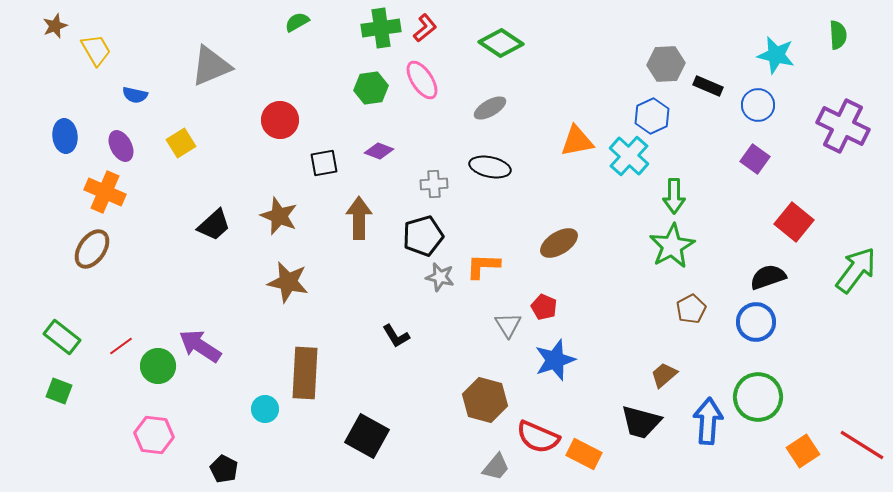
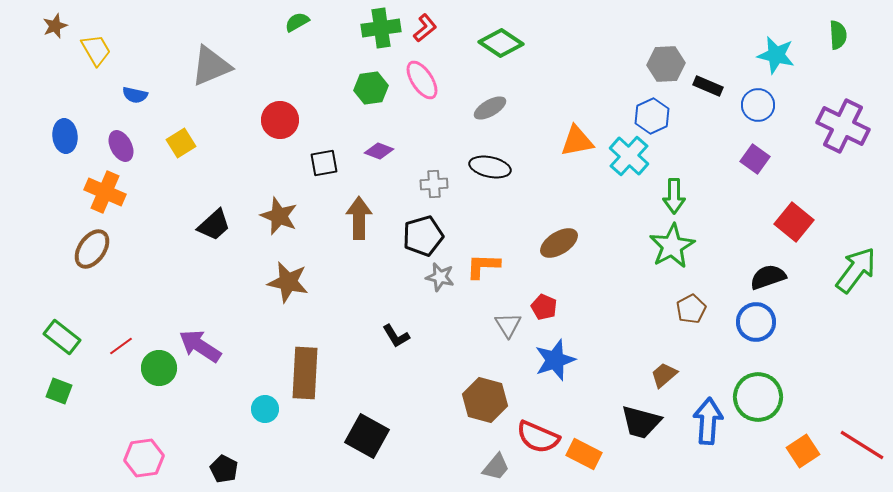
green circle at (158, 366): moved 1 px right, 2 px down
pink hexagon at (154, 435): moved 10 px left, 23 px down; rotated 15 degrees counterclockwise
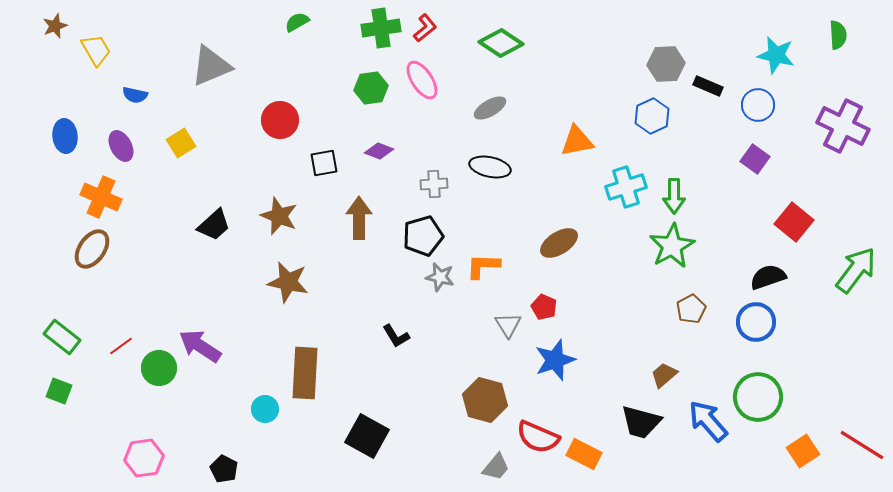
cyan cross at (629, 156): moved 3 px left, 31 px down; rotated 30 degrees clockwise
orange cross at (105, 192): moved 4 px left, 5 px down
blue arrow at (708, 421): rotated 45 degrees counterclockwise
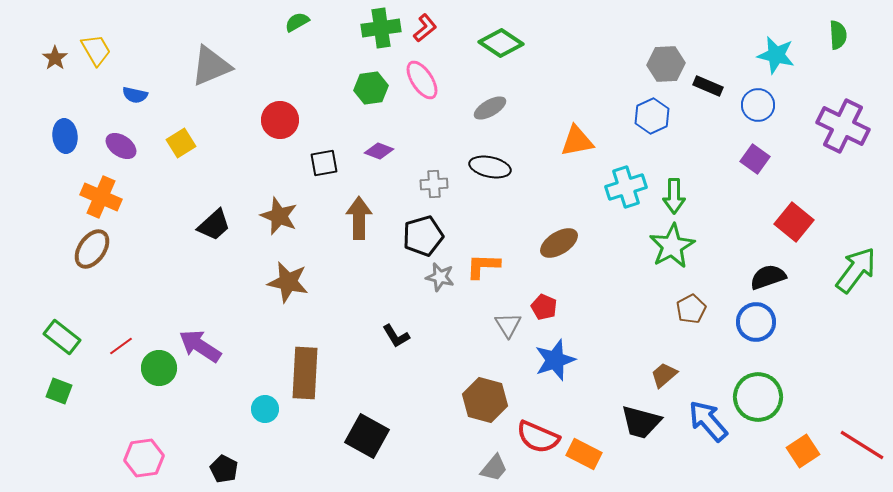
brown star at (55, 26): moved 32 px down; rotated 15 degrees counterclockwise
purple ellipse at (121, 146): rotated 28 degrees counterclockwise
gray trapezoid at (496, 467): moved 2 px left, 1 px down
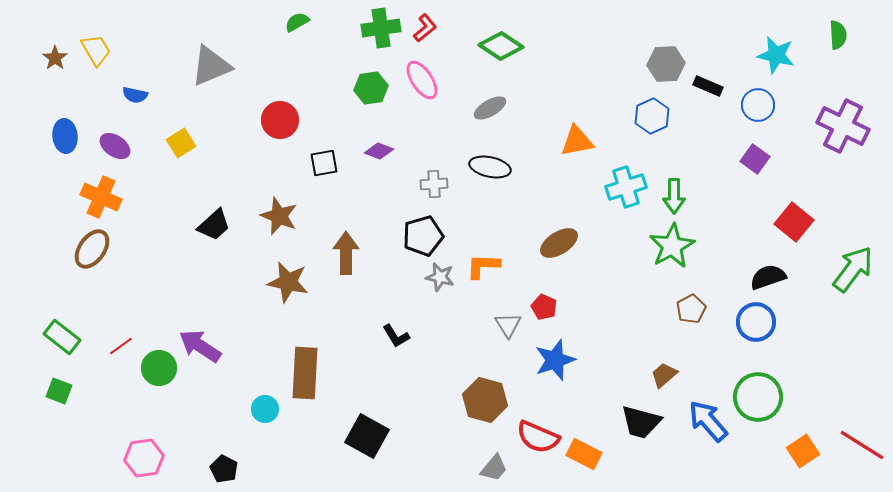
green diamond at (501, 43): moved 3 px down
purple ellipse at (121, 146): moved 6 px left
brown arrow at (359, 218): moved 13 px left, 35 px down
green arrow at (856, 270): moved 3 px left, 1 px up
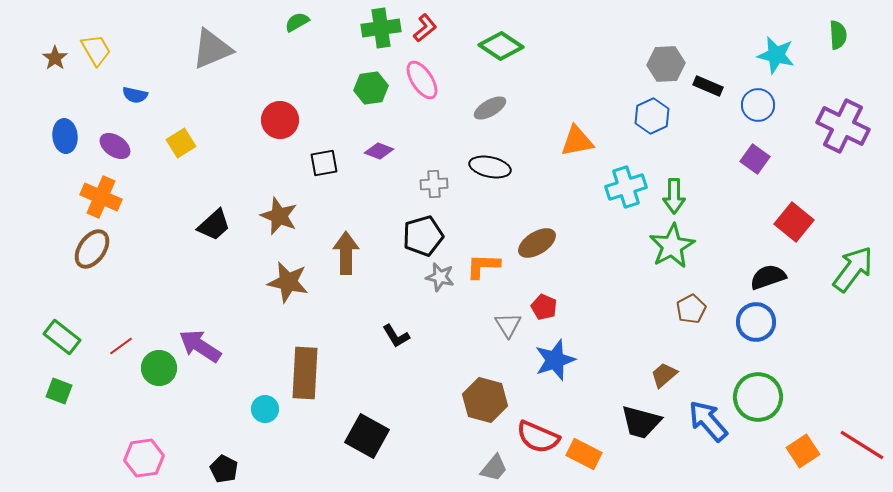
gray triangle at (211, 66): moved 1 px right, 17 px up
brown ellipse at (559, 243): moved 22 px left
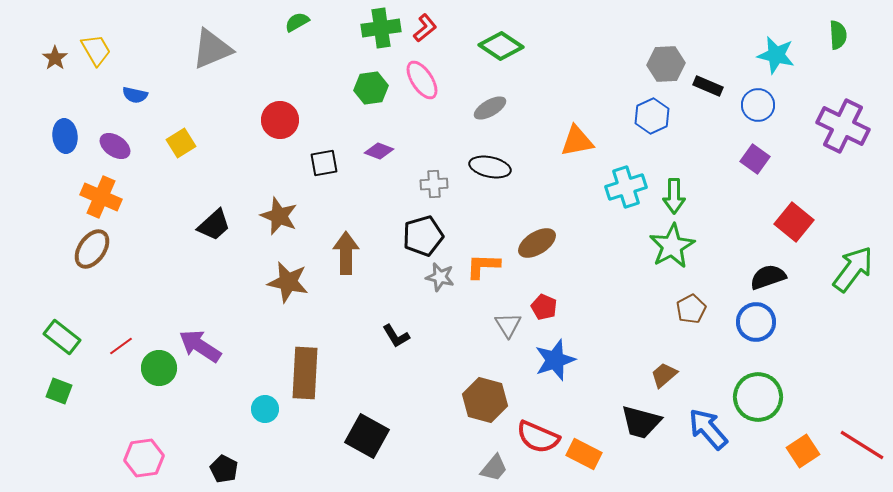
blue arrow at (708, 421): moved 8 px down
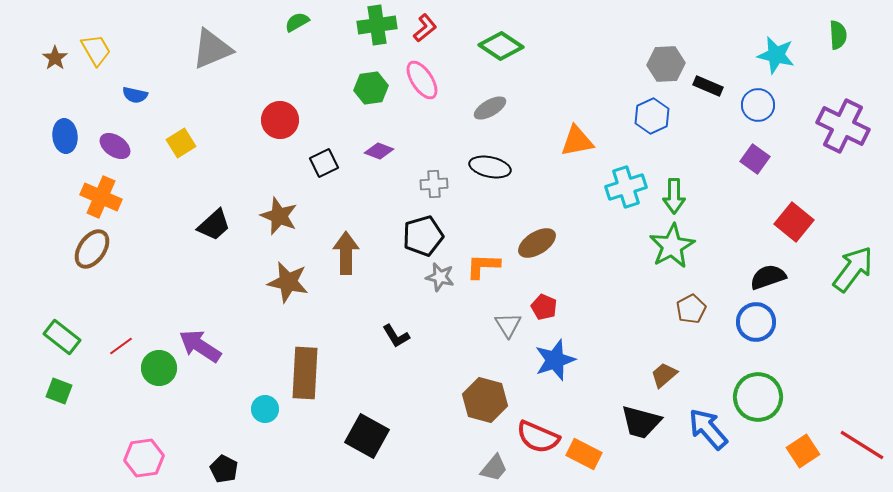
green cross at (381, 28): moved 4 px left, 3 px up
black square at (324, 163): rotated 16 degrees counterclockwise
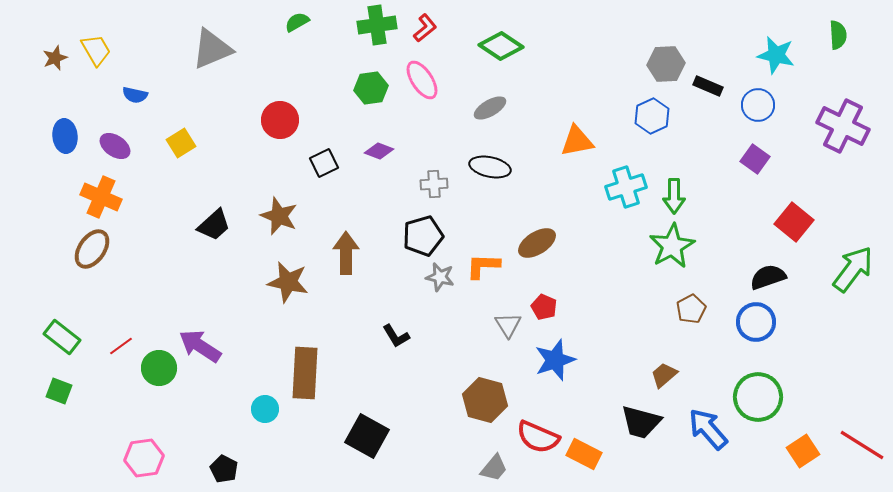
brown star at (55, 58): rotated 15 degrees clockwise
